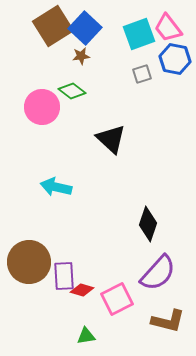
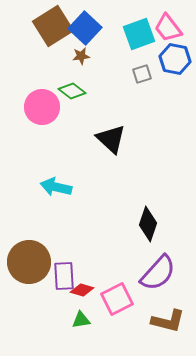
green triangle: moved 5 px left, 16 px up
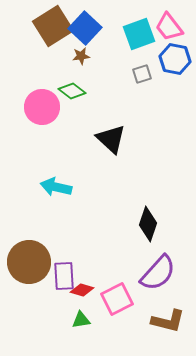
pink trapezoid: moved 1 px right, 1 px up
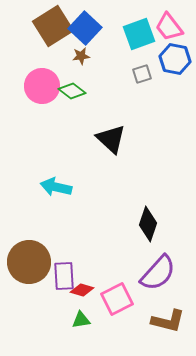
pink circle: moved 21 px up
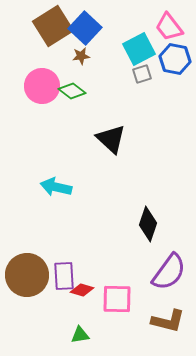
cyan square: moved 15 px down; rotated 8 degrees counterclockwise
brown circle: moved 2 px left, 13 px down
purple semicircle: moved 11 px right, 1 px up; rotated 6 degrees counterclockwise
pink square: rotated 28 degrees clockwise
green triangle: moved 1 px left, 15 px down
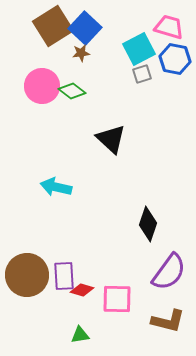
pink trapezoid: rotated 144 degrees clockwise
brown star: moved 3 px up
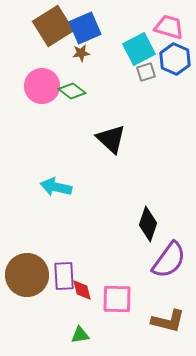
blue square: rotated 24 degrees clockwise
blue hexagon: rotated 12 degrees clockwise
gray square: moved 4 px right, 2 px up
purple semicircle: moved 12 px up
red diamond: rotated 60 degrees clockwise
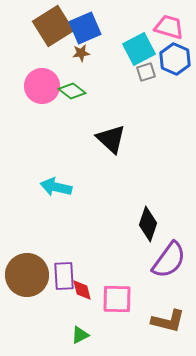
green triangle: rotated 18 degrees counterclockwise
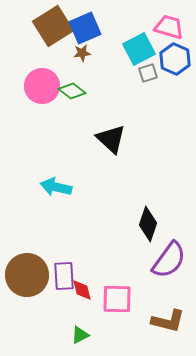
brown star: moved 1 px right
gray square: moved 2 px right, 1 px down
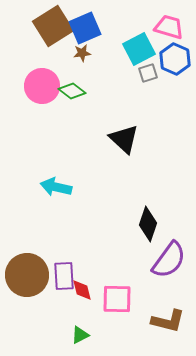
black triangle: moved 13 px right
